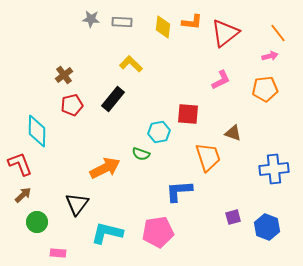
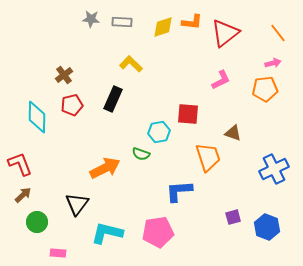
yellow diamond: rotated 65 degrees clockwise
pink arrow: moved 3 px right, 7 px down
black rectangle: rotated 15 degrees counterclockwise
cyan diamond: moved 14 px up
blue cross: rotated 20 degrees counterclockwise
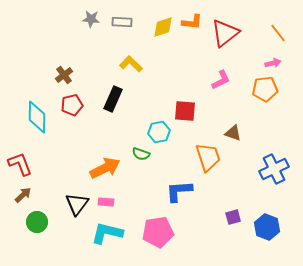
red square: moved 3 px left, 3 px up
pink rectangle: moved 48 px right, 51 px up
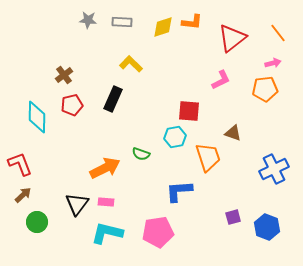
gray star: moved 3 px left, 1 px down
red triangle: moved 7 px right, 5 px down
red square: moved 4 px right
cyan hexagon: moved 16 px right, 5 px down
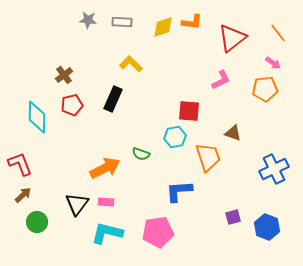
pink arrow: rotated 49 degrees clockwise
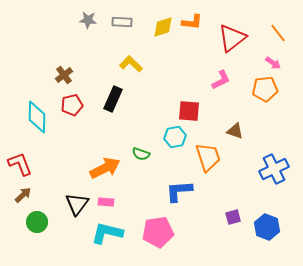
brown triangle: moved 2 px right, 2 px up
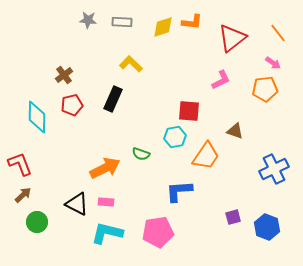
orange trapezoid: moved 2 px left, 1 px up; rotated 52 degrees clockwise
black triangle: rotated 40 degrees counterclockwise
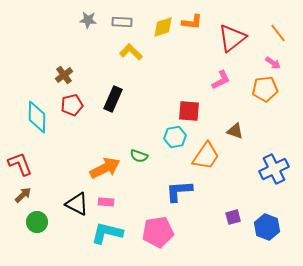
yellow L-shape: moved 12 px up
green semicircle: moved 2 px left, 2 px down
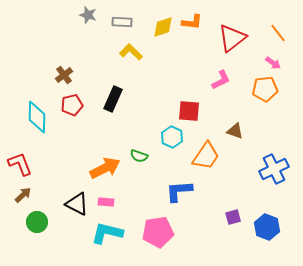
gray star: moved 5 px up; rotated 12 degrees clockwise
cyan hexagon: moved 3 px left; rotated 25 degrees counterclockwise
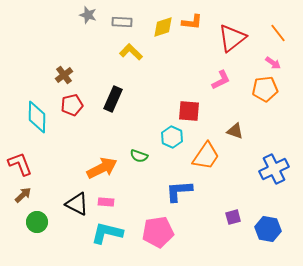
orange arrow: moved 3 px left
blue hexagon: moved 1 px right, 2 px down; rotated 10 degrees counterclockwise
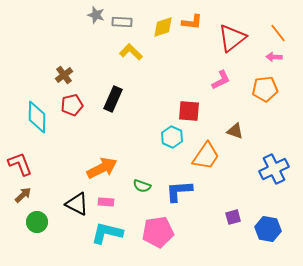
gray star: moved 8 px right
pink arrow: moved 1 px right, 6 px up; rotated 147 degrees clockwise
green semicircle: moved 3 px right, 30 px down
